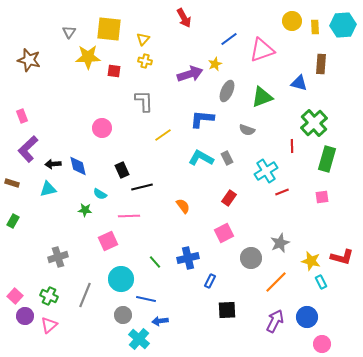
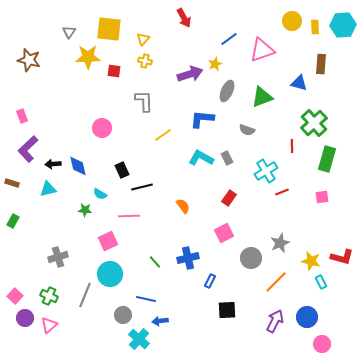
cyan circle at (121, 279): moved 11 px left, 5 px up
purple circle at (25, 316): moved 2 px down
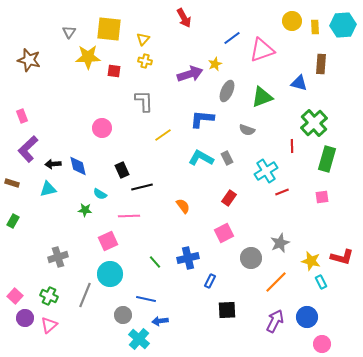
blue line at (229, 39): moved 3 px right, 1 px up
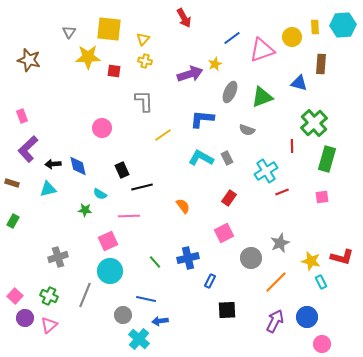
yellow circle at (292, 21): moved 16 px down
gray ellipse at (227, 91): moved 3 px right, 1 px down
cyan circle at (110, 274): moved 3 px up
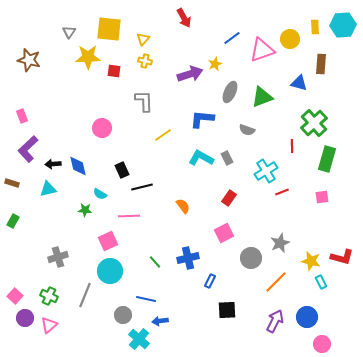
yellow circle at (292, 37): moved 2 px left, 2 px down
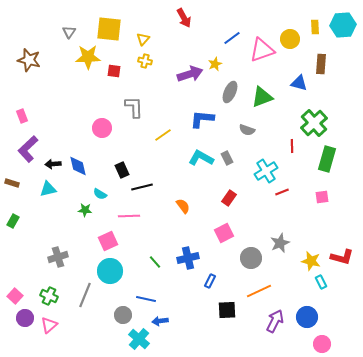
gray L-shape at (144, 101): moved 10 px left, 6 px down
orange line at (276, 282): moved 17 px left, 9 px down; rotated 20 degrees clockwise
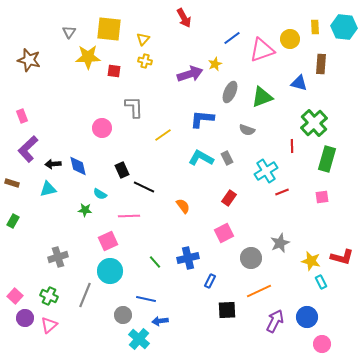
cyan hexagon at (343, 25): moved 1 px right, 2 px down; rotated 10 degrees clockwise
black line at (142, 187): moved 2 px right; rotated 40 degrees clockwise
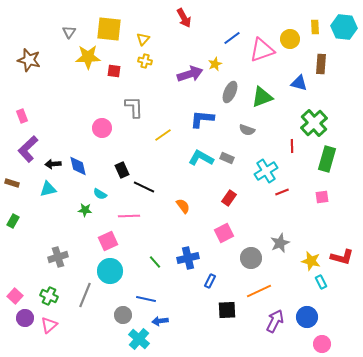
gray rectangle at (227, 158): rotated 40 degrees counterclockwise
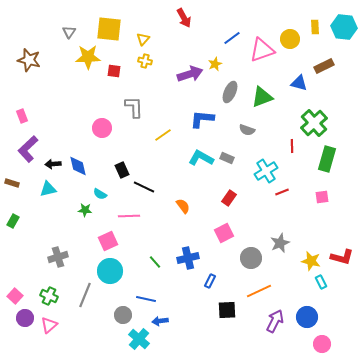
brown rectangle at (321, 64): moved 3 px right, 2 px down; rotated 60 degrees clockwise
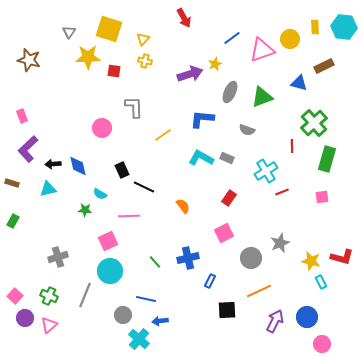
yellow square at (109, 29): rotated 12 degrees clockwise
